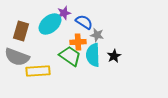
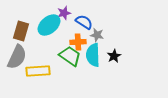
cyan ellipse: moved 1 px left, 1 px down
gray semicircle: rotated 85 degrees counterclockwise
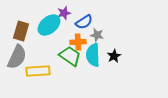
blue semicircle: rotated 114 degrees clockwise
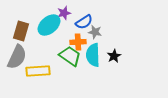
gray star: moved 2 px left, 3 px up
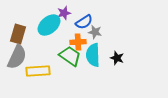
brown rectangle: moved 3 px left, 3 px down
black star: moved 3 px right, 2 px down; rotated 24 degrees counterclockwise
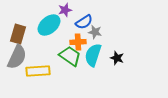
purple star: moved 1 px right, 3 px up
cyan semicircle: rotated 20 degrees clockwise
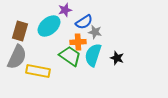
cyan ellipse: moved 1 px down
brown rectangle: moved 2 px right, 3 px up
yellow rectangle: rotated 15 degrees clockwise
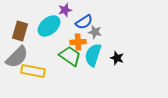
gray semicircle: rotated 20 degrees clockwise
yellow rectangle: moved 5 px left
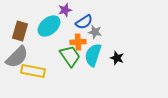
green trapezoid: rotated 20 degrees clockwise
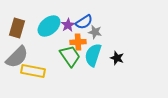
purple star: moved 3 px right, 15 px down; rotated 16 degrees counterclockwise
brown rectangle: moved 3 px left, 3 px up
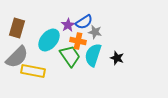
cyan ellipse: moved 14 px down; rotated 10 degrees counterclockwise
orange cross: moved 1 px up; rotated 14 degrees clockwise
